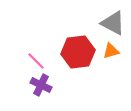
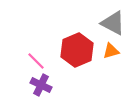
red hexagon: moved 1 px left, 2 px up; rotated 16 degrees counterclockwise
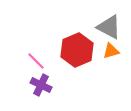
gray triangle: moved 4 px left, 4 px down
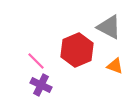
orange triangle: moved 4 px right, 15 px down; rotated 36 degrees clockwise
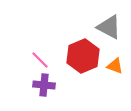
red hexagon: moved 6 px right, 6 px down
pink line: moved 4 px right, 1 px up
purple cross: moved 3 px right; rotated 20 degrees counterclockwise
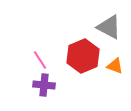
pink line: rotated 12 degrees clockwise
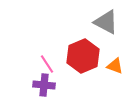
gray triangle: moved 3 px left, 5 px up
pink line: moved 7 px right, 4 px down
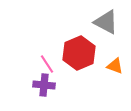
red hexagon: moved 4 px left, 3 px up
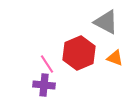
orange triangle: moved 8 px up
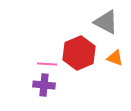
pink line: rotated 54 degrees counterclockwise
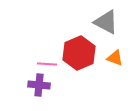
purple cross: moved 5 px left
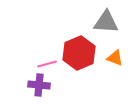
gray triangle: rotated 24 degrees counterclockwise
pink line: rotated 18 degrees counterclockwise
